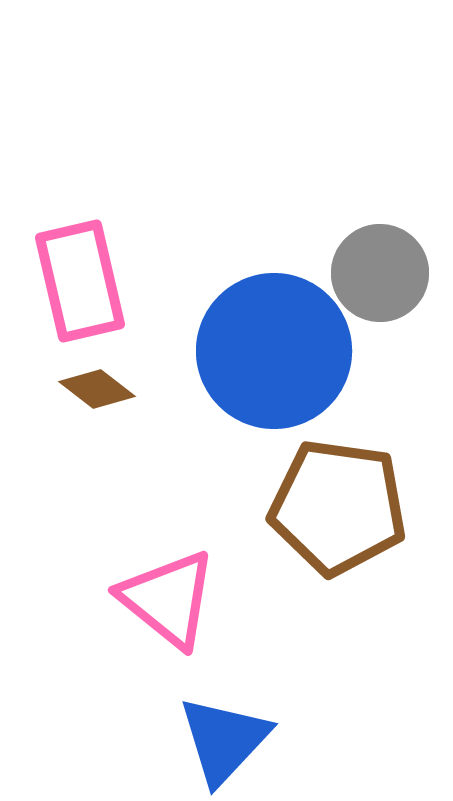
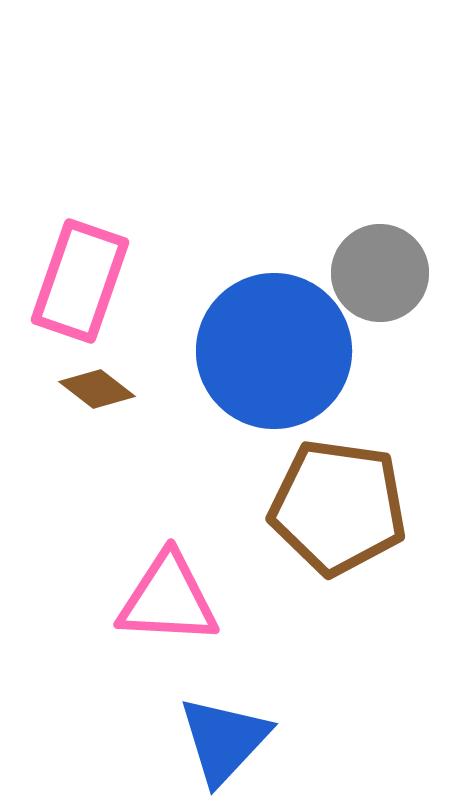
pink rectangle: rotated 32 degrees clockwise
pink triangle: rotated 36 degrees counterclockwise
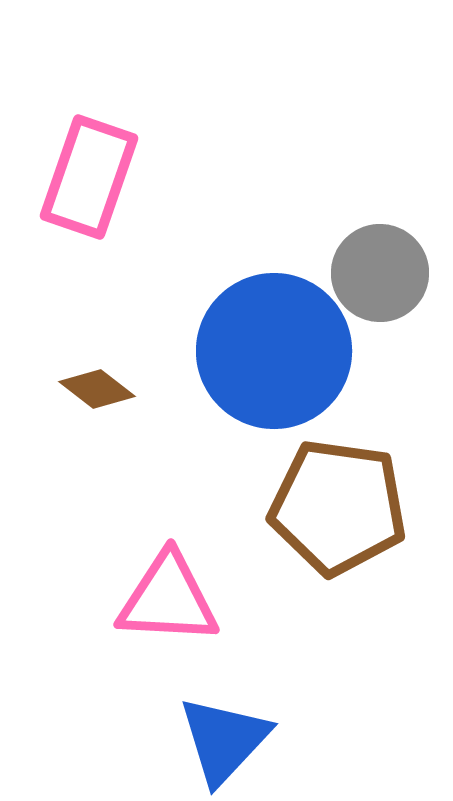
pink rectangle: moved 9 px right, 104 px up
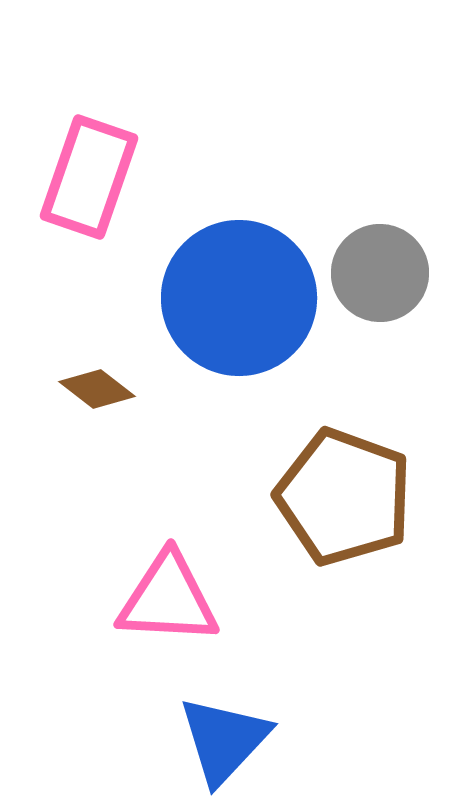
blue circle: moved 35 px left, 53 px up
brown pentagon: moved 6 px right, 10 px up; rotated 12 degrees clockwise
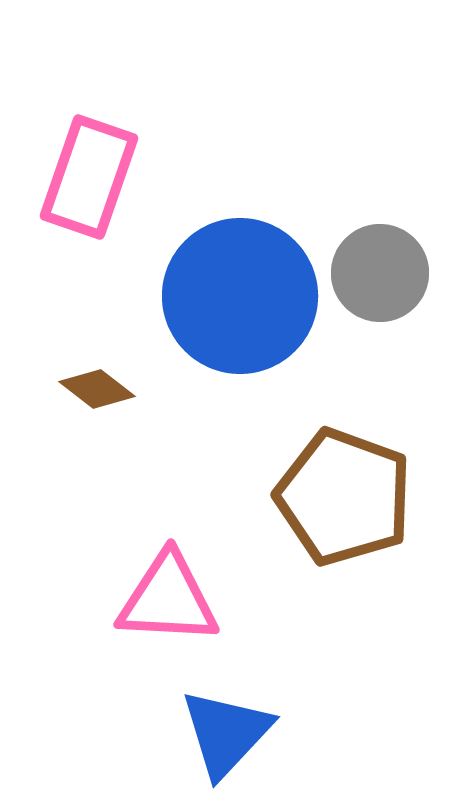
blue circle: moved 1 px right, 2 px up
blue triangle: moved 2 px right, 7 px up
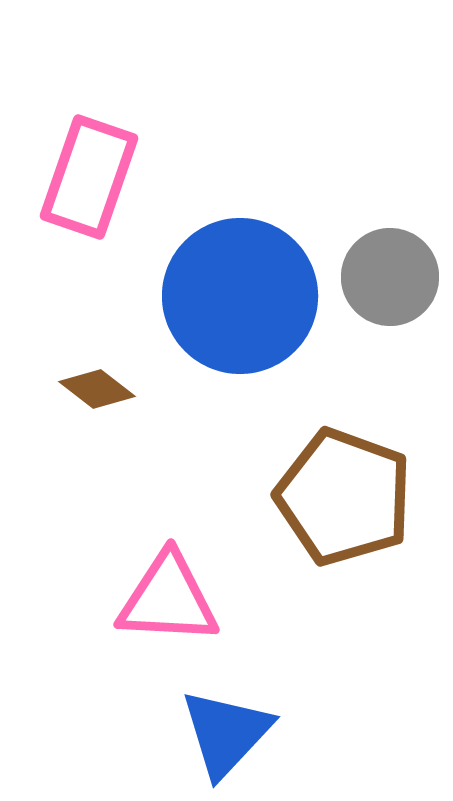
gray circle: moved 10 px right, 4 px down
